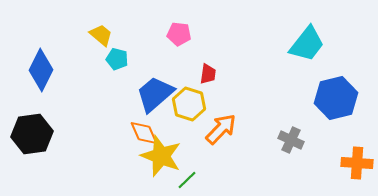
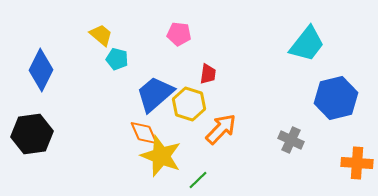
green line: moved 11 px right
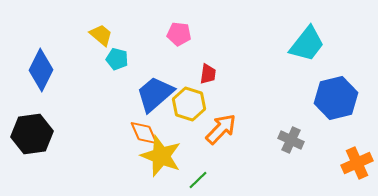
orange cross: rotated 28 degrees counterclockwise
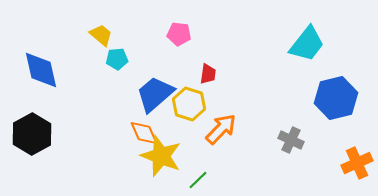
cyan pentagon: rotated 20 degrees counterclockwise
blue diamond: rotated 39 degrees counterclockwise
black hexagon: rotated 21 degrees counterclockwise
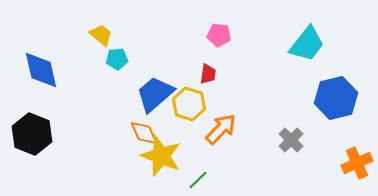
pink pentagon: moved 40 px right, 1 px down
black hexagon: rotated 9 degrees counterclockwise
gray cross: rotated 20 degrees clockwise
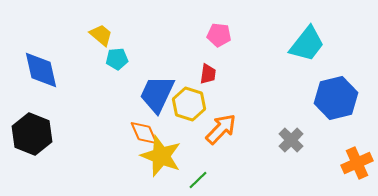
blue trapezoid: moved 2 px right; rotated 24 degrees counterclockwise
